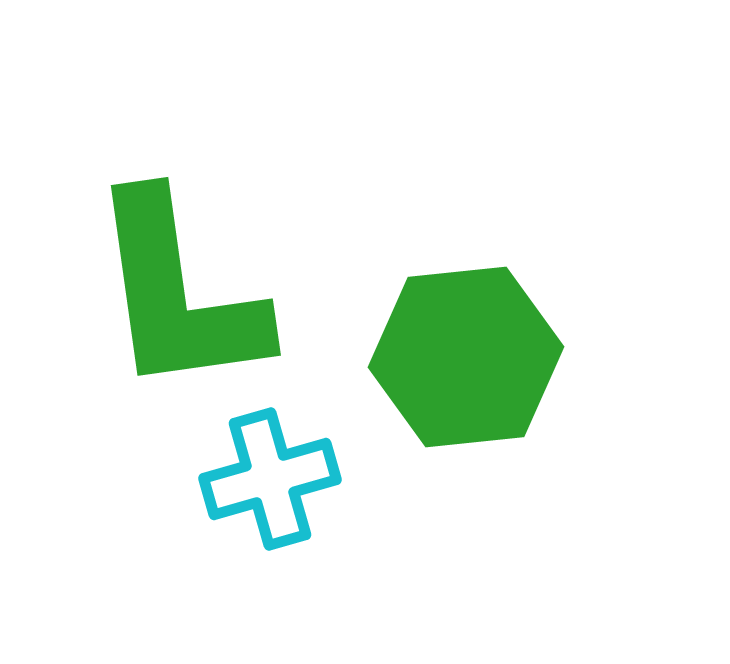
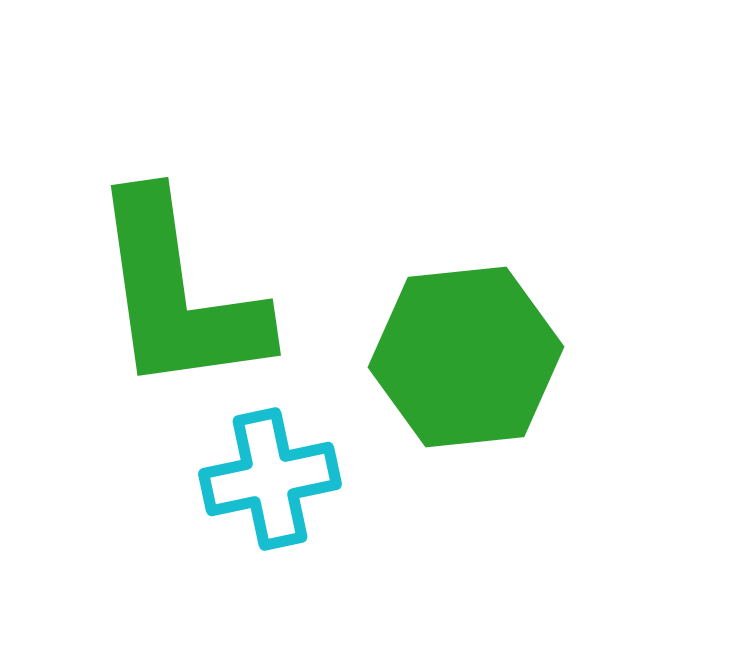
cyan cross: rotated 4 degrees clockwise
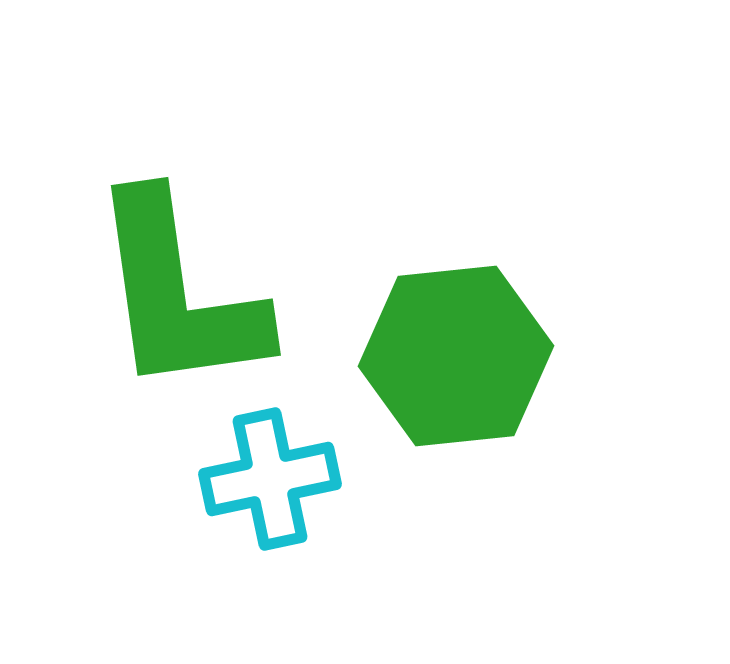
green hexagon: moved 10 px left, 1 px up
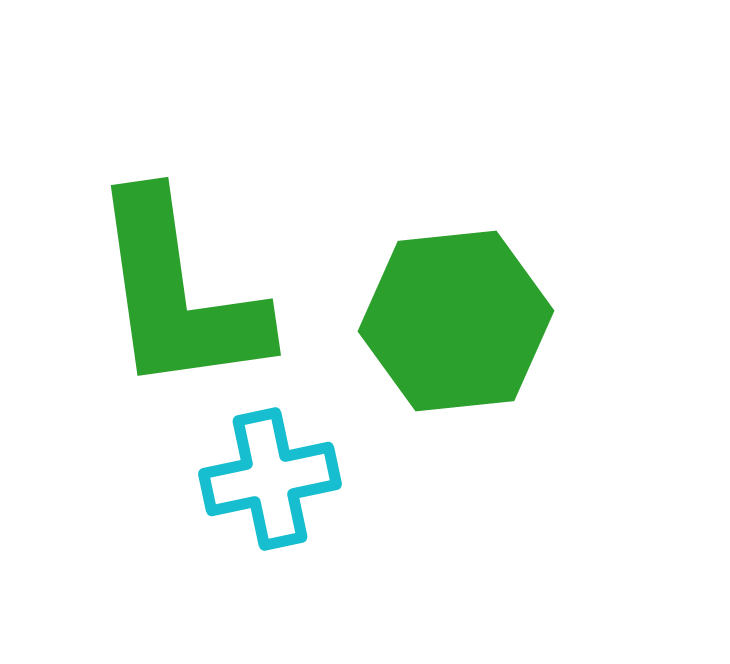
green hexagon: moved 35 px up
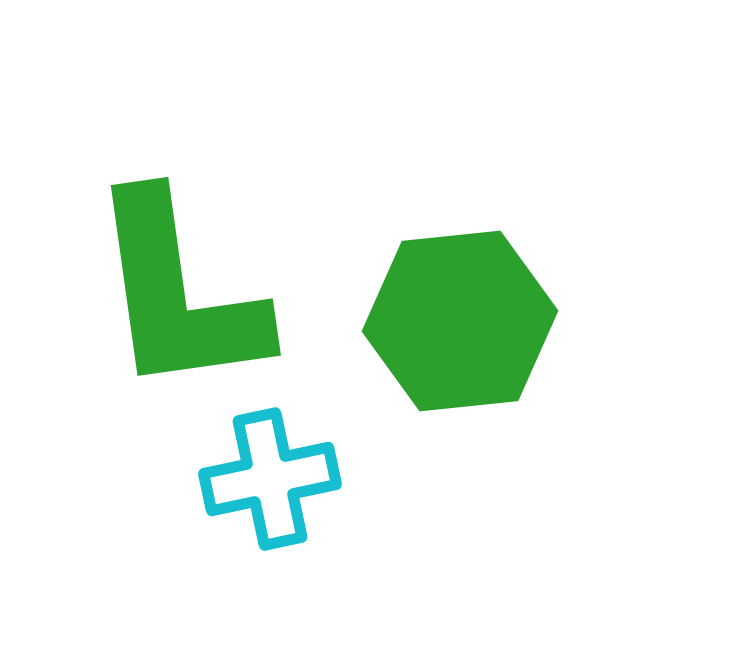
green hexagon: moved 4 px right
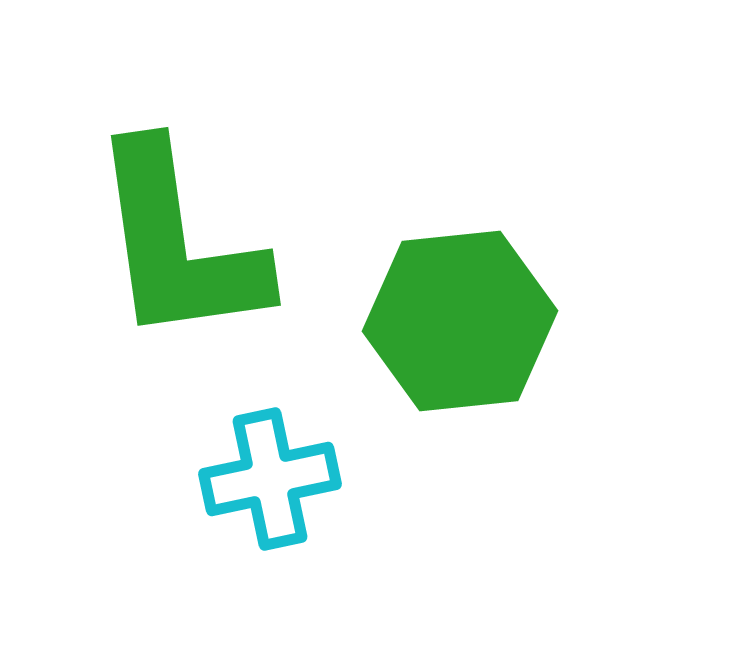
green L-shape: moved 50 px up
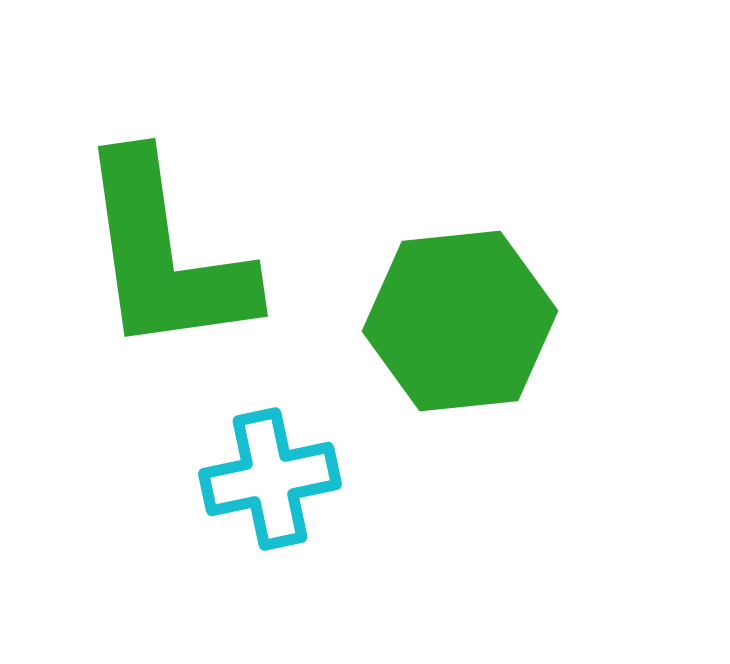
green L-shape: moved 13 px left, 11 px down
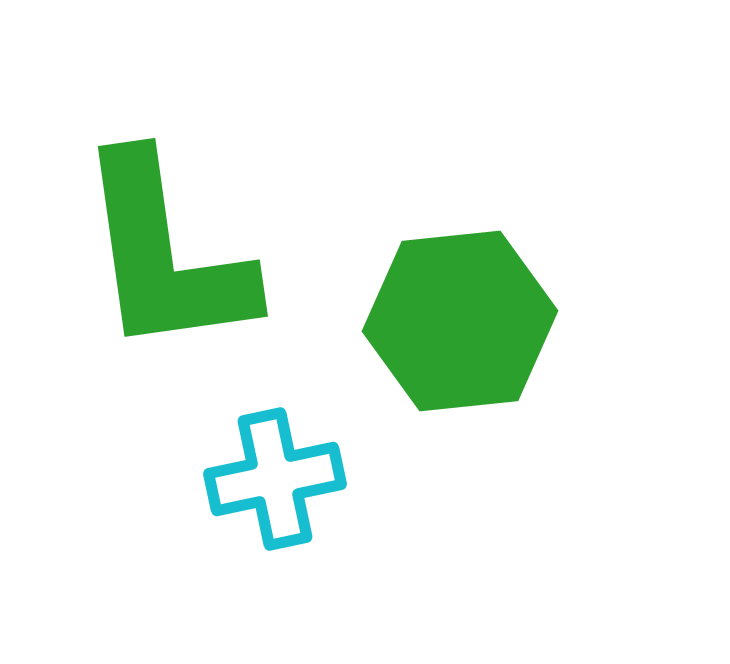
cyan cross: moved 5 px right
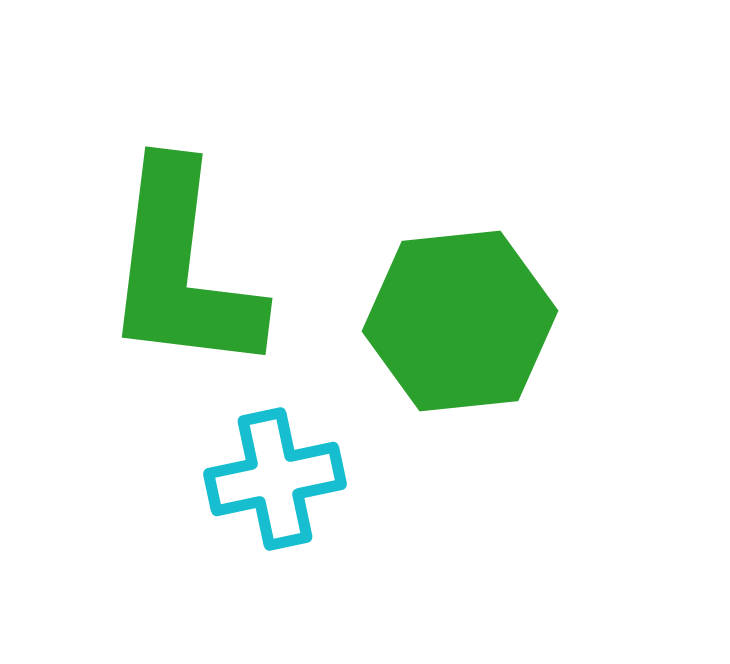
green L-shape: moved 17 px right, 14 px down; rotated 15 degrees clockwise
